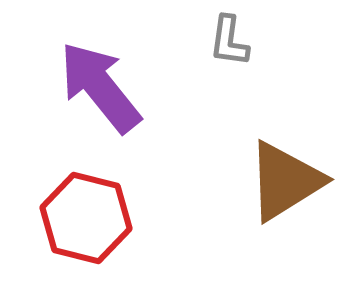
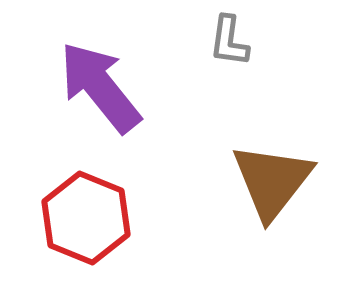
brown triangle: moved 13 px left; rotated 20 degrees counterclockwise
red hexagon: rotated 8 degrees clockwise
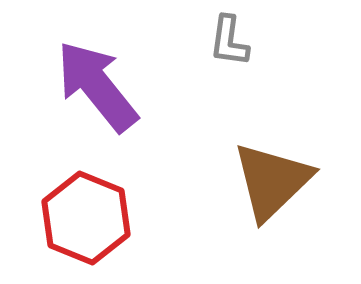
purple arrow: moved 3 px left, 1 px up
brown triangle: rotated 8 degrees clockwise
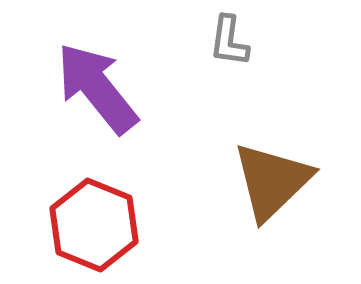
purple arrow: moved 2 px down
red hexagon: moved 8 px right, 7 px down
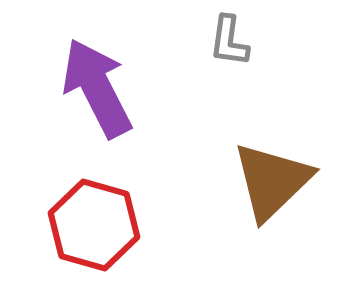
purple arrow: rotated 12 degrees clockwise
red hexagon: rotated 6 degrees counterclockwise
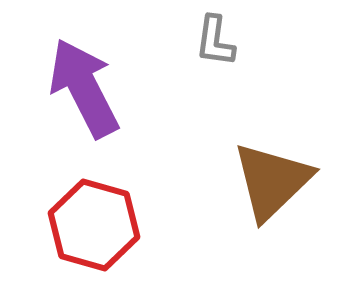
gray L-shape: moved 14 px left
purple arrow: moved 13 px left
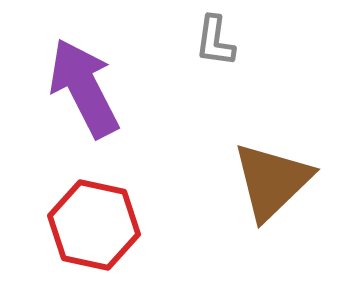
red hexagon: rotated 4 degrees counterclockwise
